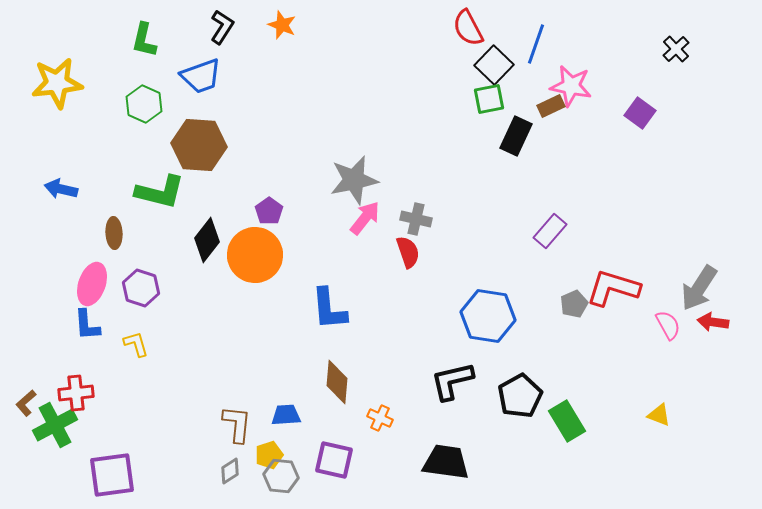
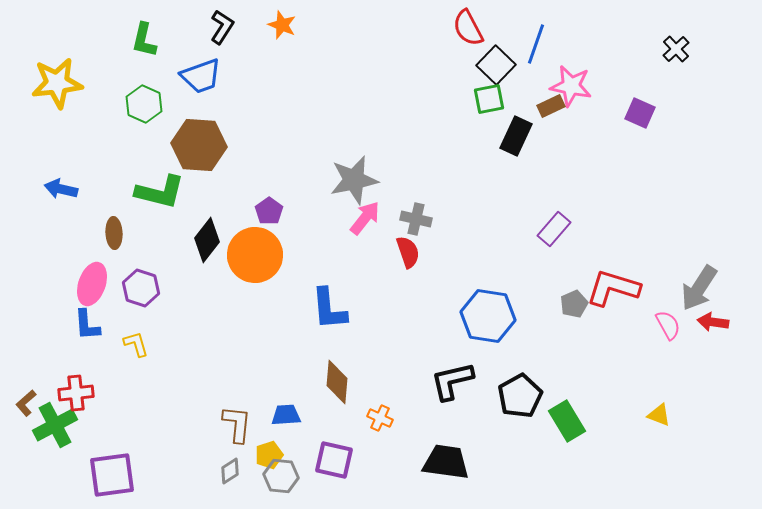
black square at (494, 65): moved 2 px right
purple square at (640, 113): rotated 12 degrees counterclockwise
purple rectangle at (550, 231): moved 4 px right, 2 px up
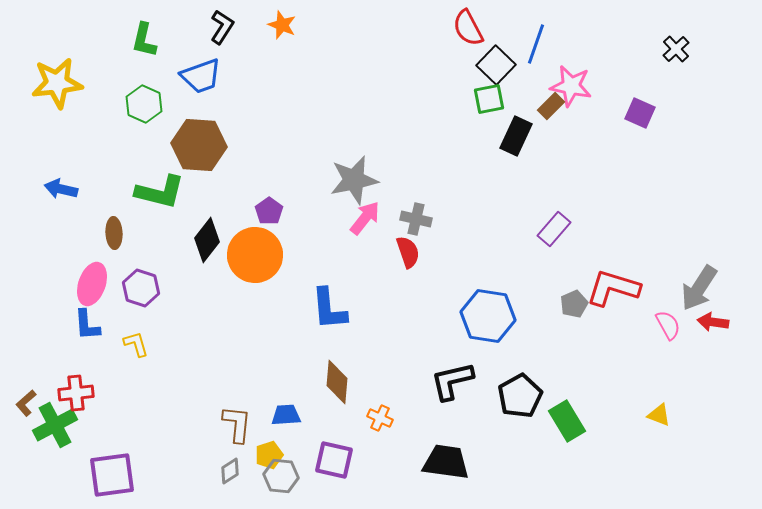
brown rectangle at (551, 106): rotated 20 degrees counterclockwise
